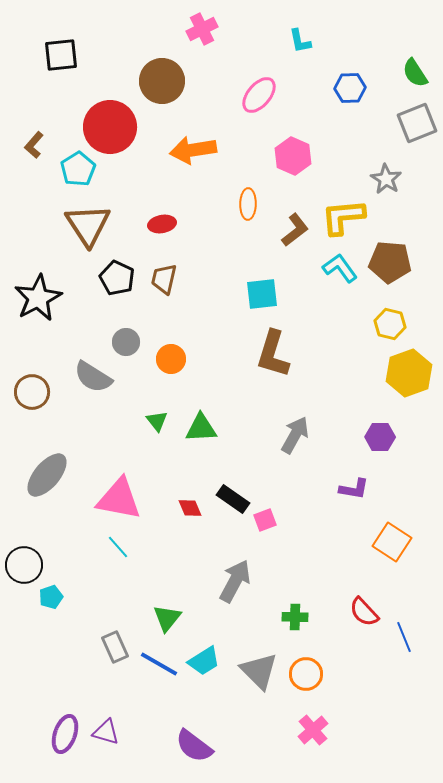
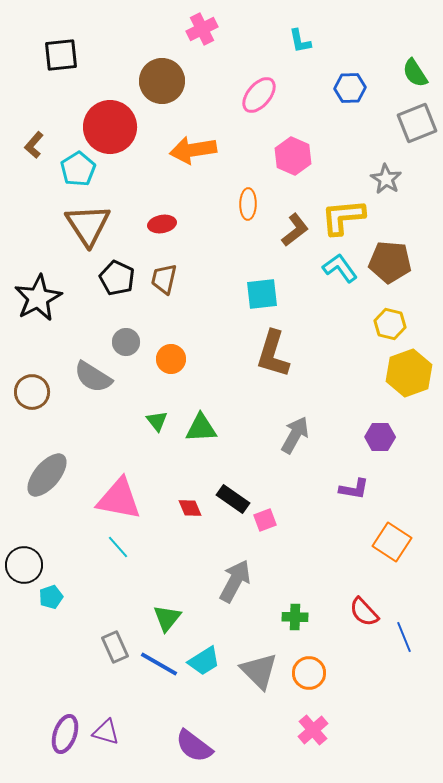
orange circle at (306, 674): moved 3 px right, 1 px up
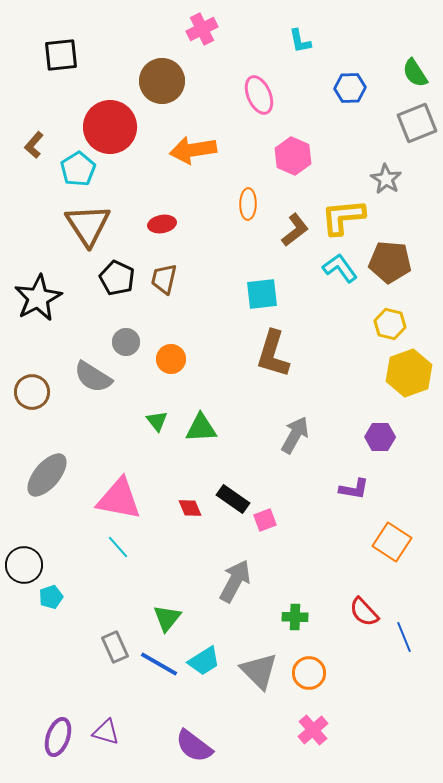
pink ellipse at (259, 95): rotated 63 degrees counterclockwise
purple ellipse at (65, 734): moved 7 px left, 3 px down
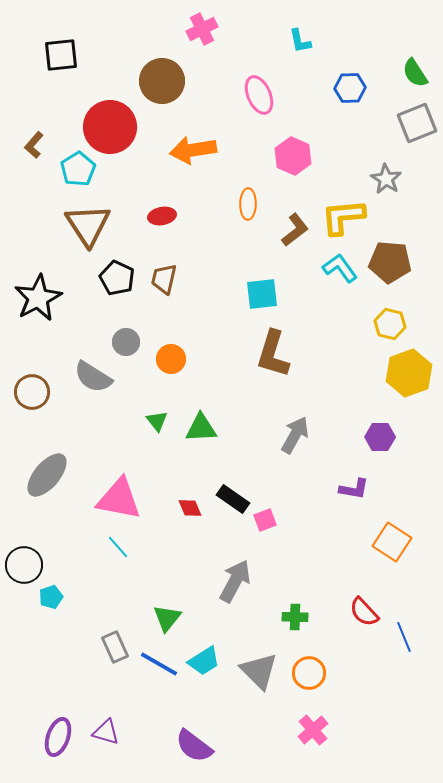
red ellipse at (162, 224): moved 8 px up
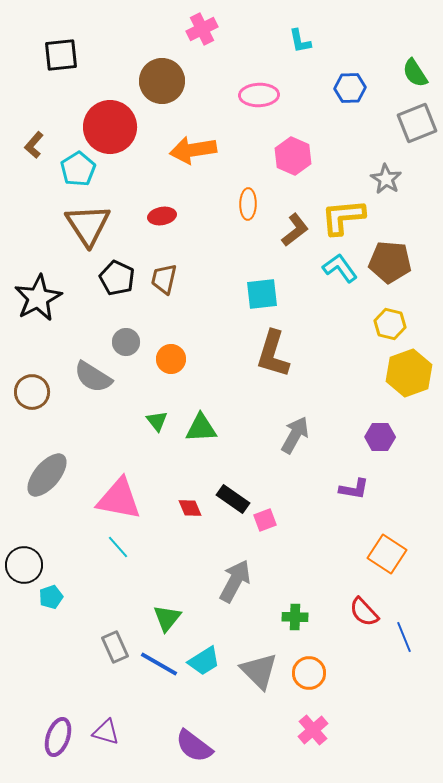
pink ellipse at (259, 95): rotated 69 degrees counterclockwise
orange square at (392, 542): moved 5 px left, 12 px down
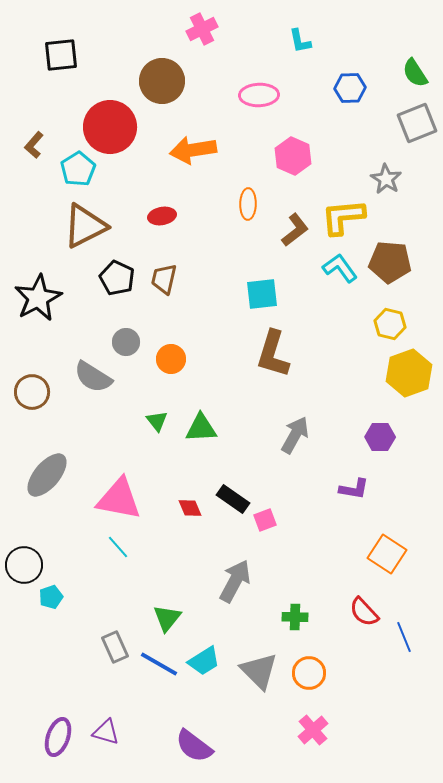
brown triangle at (88, 225): moved 3 px left, 1 px down; rotated 36 degrees clockwise
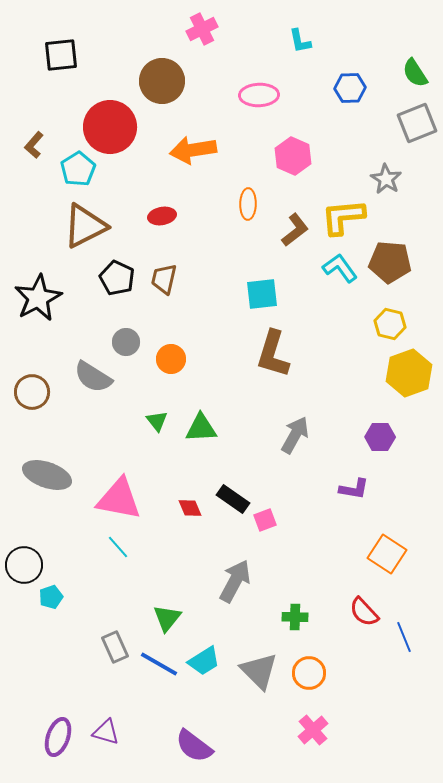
gray ellipse at (47, 475): rotated 69 degrees clockwise
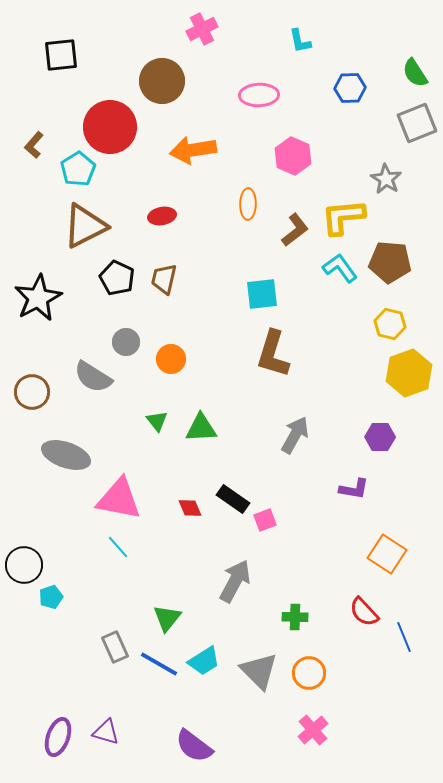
gray ellipse at (47, 475): moved 19 px right, 20 px up
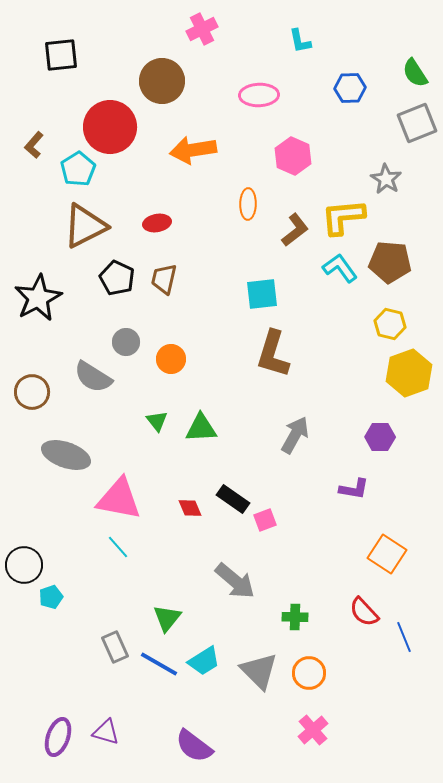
red ellipse at (162, 216): moved 5 px left, 7 px down
gray arrow at (235, 581): rotated 102 degrees clockwise
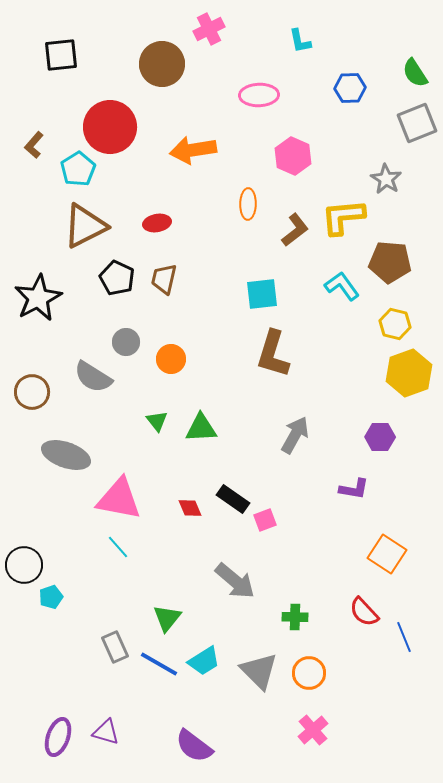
pink cross at (202, 29): moved 7 px right
brown circle at (162, 81): moved 17 px up
cyan L-shape at (340, 268): moved 2 px right, 18 px down
yellow hexagon at (390, 324): moved 5 px right
